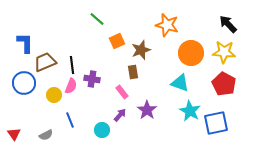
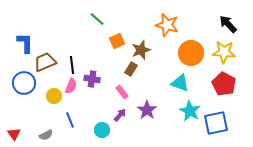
brown rectangle: moved 2 px left, 3 px up; rotated 40 degrees clockwise
yellow circle: moved 1 px down
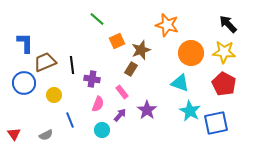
pink semicircle: moved 27 px right, 18 px down
yellow circle: moved 1 px up
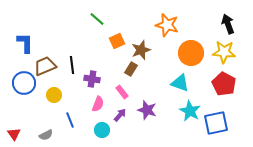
black arrow: rotated 24 degrees clockwise
brown trapezoid: moved 4 px down
purple star: rotated 18 degrees counterclockwise
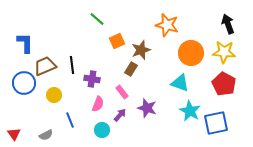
purple star: moved 2 px up
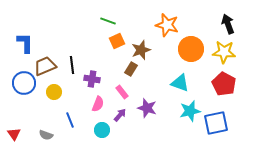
green line: moved 11 px right, 2 px down; rotated 21 degrees counterclockwise
orange circle: moved 4 px up
yellow circle: moved 3 px up
cyan star: rotated 30 degrees clockwise
gray semicircle: rotated 48 degrees clockwise
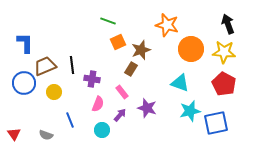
orange square: moved 1 px right, 1 px down
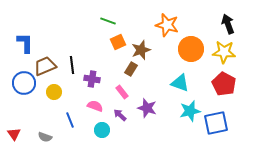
pink semicircle: moved 3 px left, 2 px down; rotated 91 degrees counterclockwise
purple arrow: rotated 88 degrees counterclockwise
gray semicircle: moved 1 px left, 2 px down
